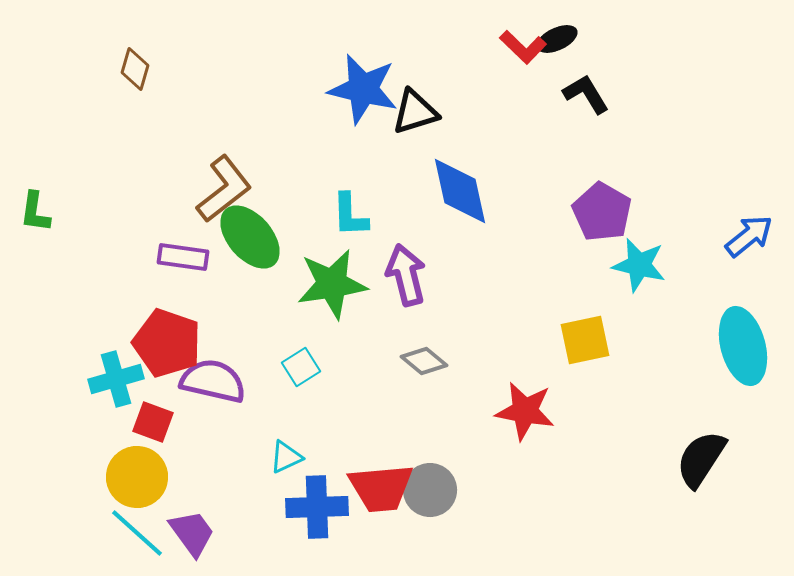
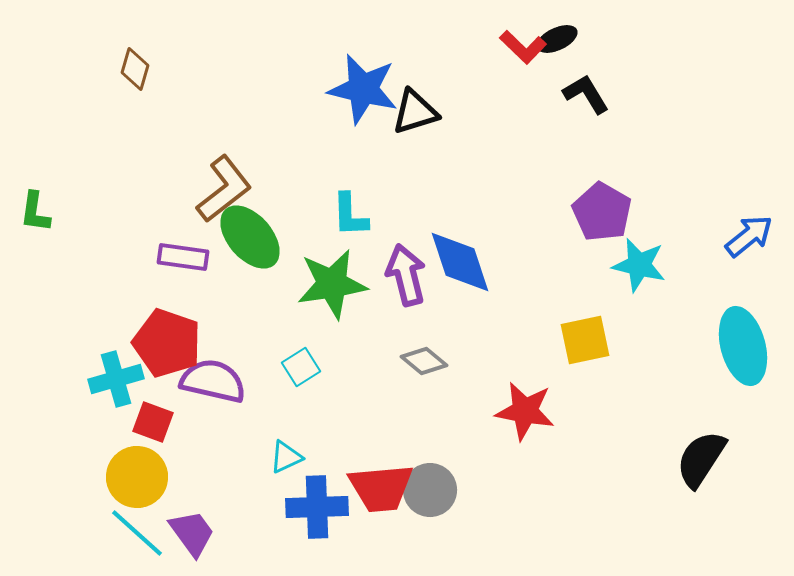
blue diamond: moved 71 px down; rotated 6 degrees counterclockwise
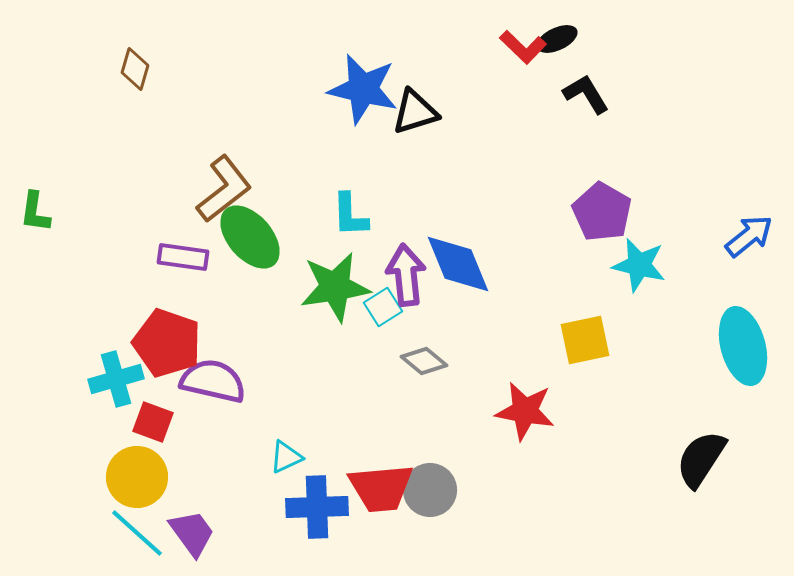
blue diamond: moved 2 px left, 2 px down; rotated 4 degrees counterclockwise
purple arrow: rotated 8 degrees clockwise
green star: moved 3 px right, 3 px down
cyan square: moved 82 px right, 60 px up
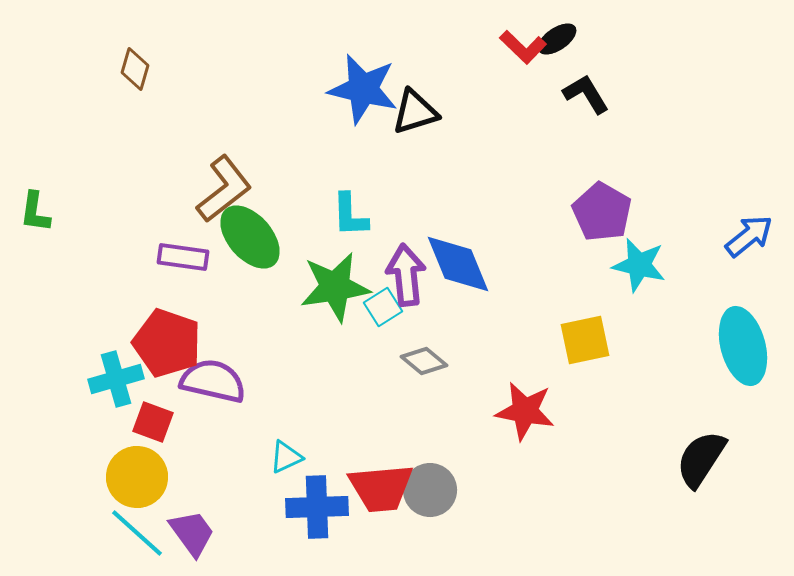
black ellipse: rotated 9 degrees counterclockwise
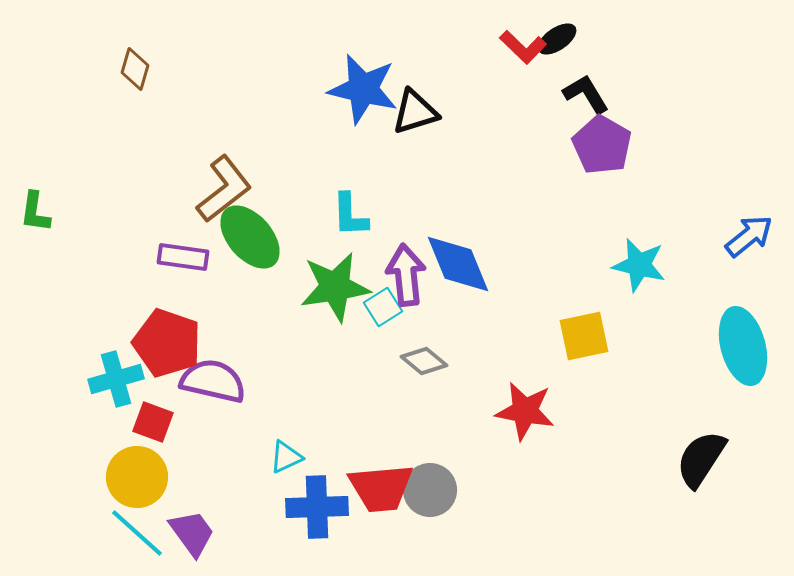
purple pentagon: moved 67 px up
yellow square: moved 1 px left, 4 px up
